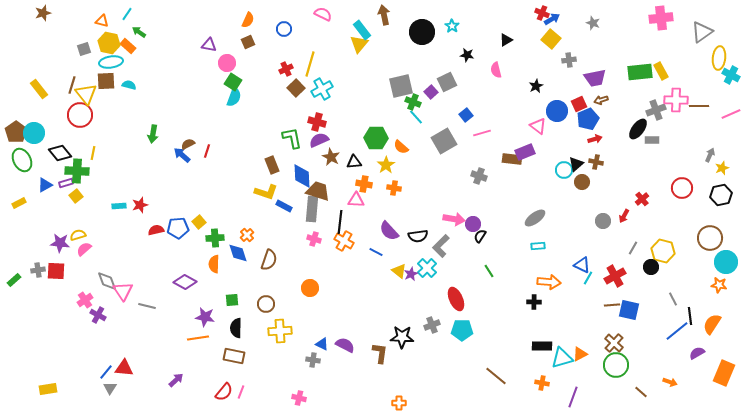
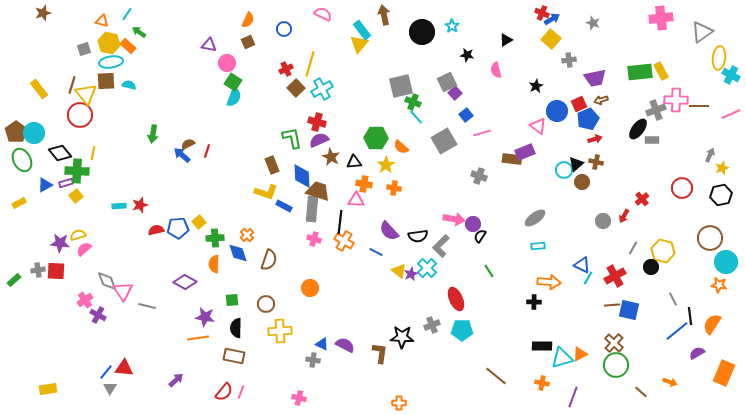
purple square at (431, 92): moved 24 px right, 1 px down
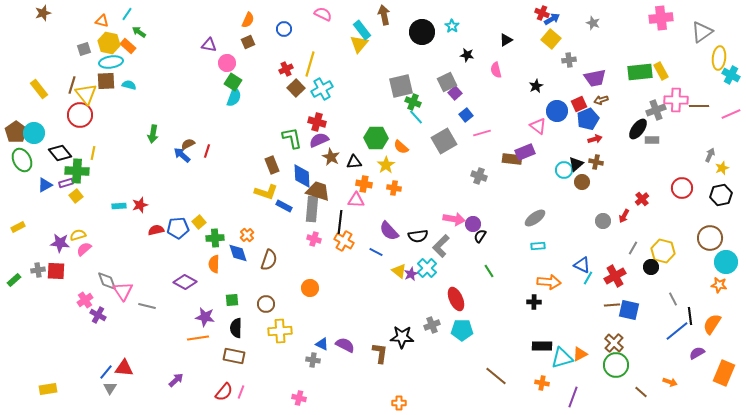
yellow rectangle at (19, 203): moved 1 px left, 24 px down
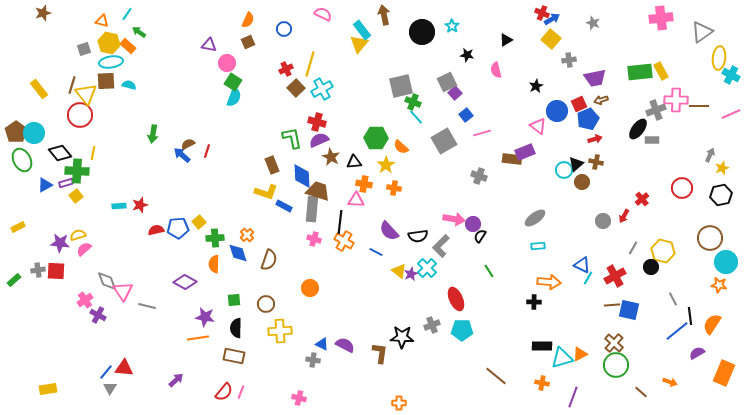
green square at (232, 300): moved 2 px right
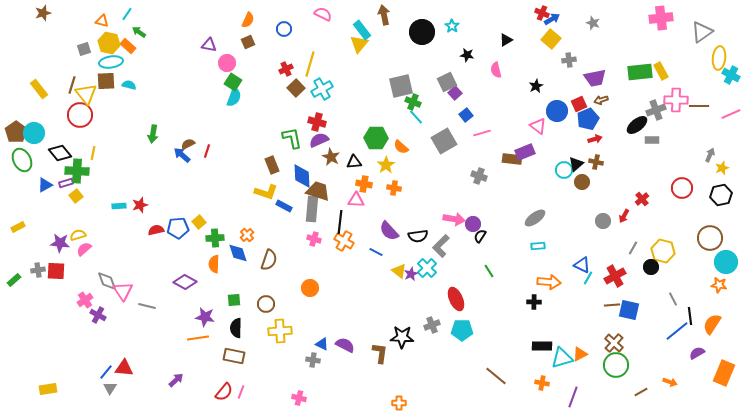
black ellipse at (638, 129): moved 1 px left, 4 px up; rotated 15 degrees clockwise
brown line at (641, 392): rotated 72 degrees counterclockwise
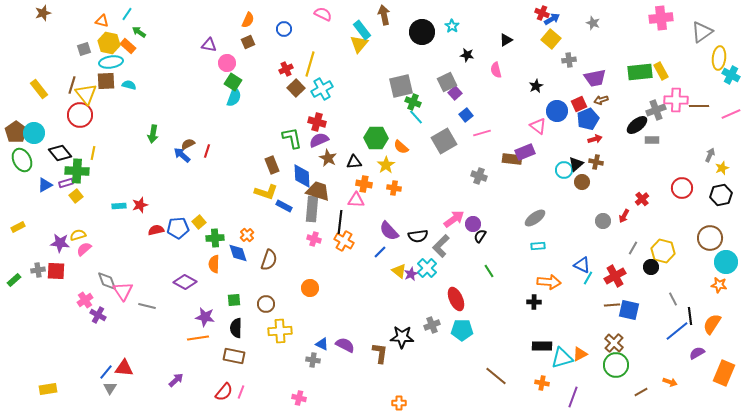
brown star at (331, 157): moved 3 px left, 1 px down
pink arrow at (454, 219): rotated 45 degrees counterclockwise
blue line at (376, 252): moved 4 px right; rotated 72 degrees counterclockwise
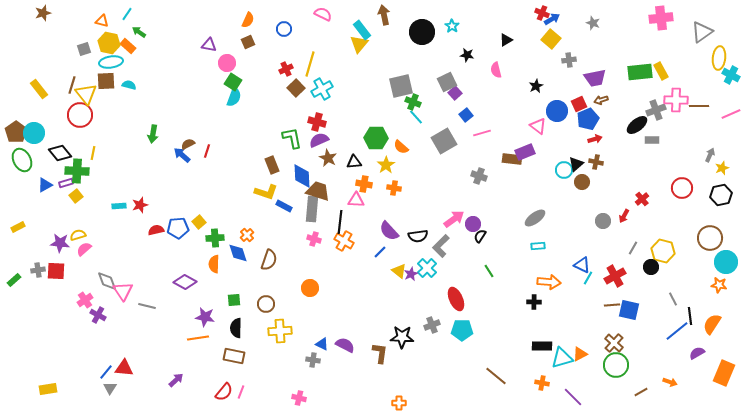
purple line at (573, 397): rotated 65 degrees counterclockwise
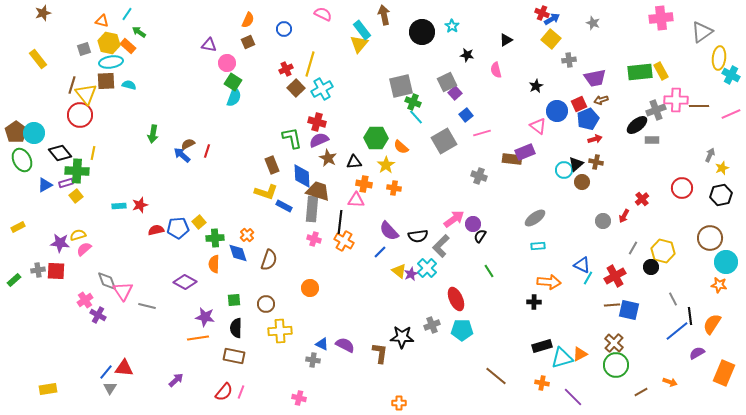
yellow rectangle at (39, 89): moved 1 px left, 30 px up
black rectangle at (542, 346): rotated 18 degrees counterclockwise
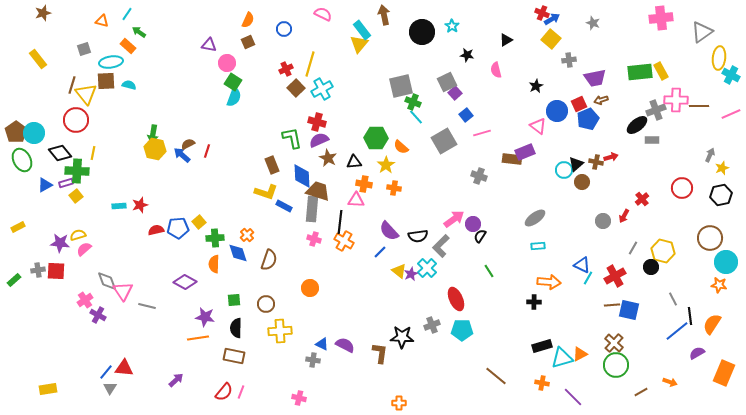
yellow hexagon at (109, 43): moved 46 px right, 106 px down
red circle at (80, 115): moved 4 px left, 5 px down
red arrow at (595, 139): moved 16 px right, 18 px down
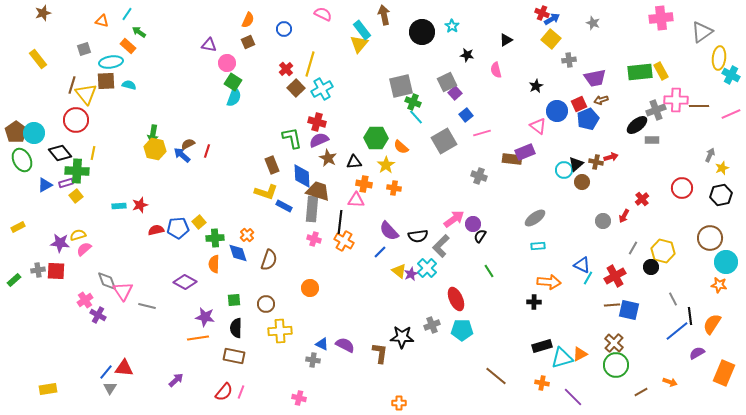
red cross at (286, 69): rotated 16 degrees counterclockwise
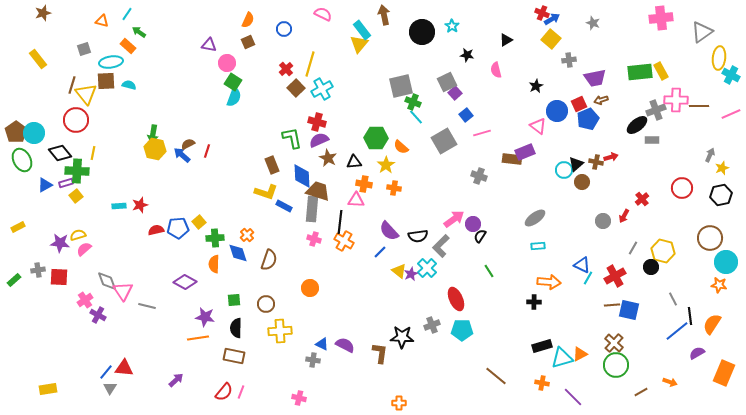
red square at (56, 271): moved 3 px right, 6 px down
